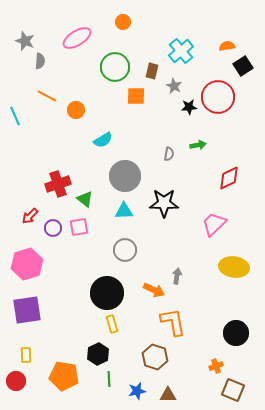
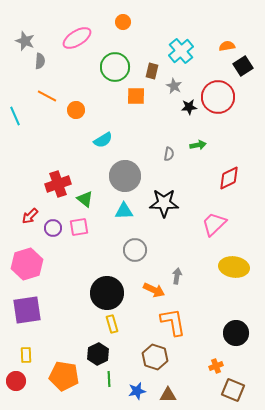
gray circle at (125, 250): moved 10 px right
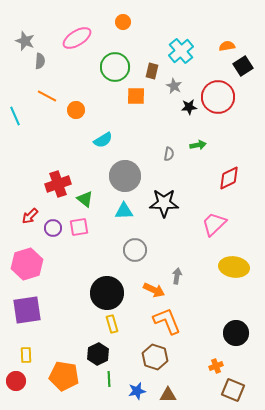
orange L-shape at (173, 322): moved 6 px left, 1 px up; rotated 12 degrees counterclockwise
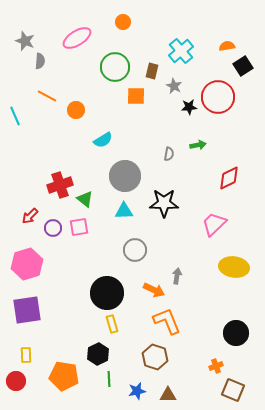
red cross at (58, 184): moved 2 px right, 1 px down
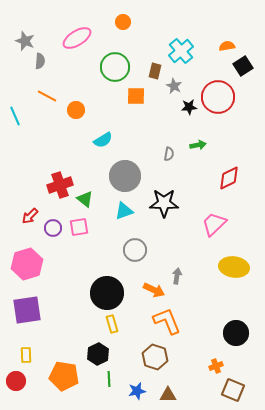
brown rectangle at (152, 71): moved 3 px right
cyan triangle at (124, 211): rotated 18 degrees counterclockwise
